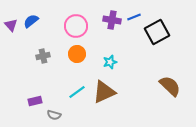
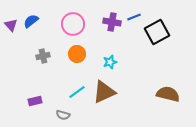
purple cross: moved 2 px down
pink circle: moved 3 px left, 2 px up
brown semicircle: moved 2 px left, 8 px down; rotated 30 degrees counterclockwise
gray semicircle: moved 9 px right
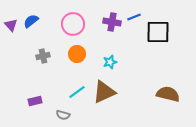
black square: moved 1 px right; rotated 30 degrees clockwise
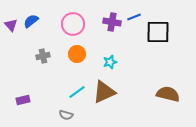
purple rectangle: moved 12 px left, 1 px up
gray semicircle: moved 3 px right
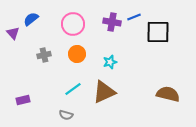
blue semicircle: moved 2 px up
purple triangle: moved 2 px right, 8 px down
gray cross: moved 1 px right, 1 px up
cyan line: moved 4 px left, 3 px up
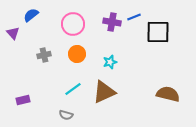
blue semicircle: moved 4 px up
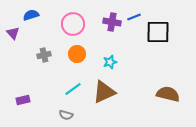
blue semicircle: rotated 21 degrees clockwise
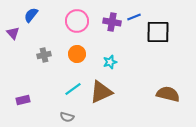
blue semicircle: rotated 35 degrees counterclockwise
pink circle: moved 4 px right, 3 px up
brown triangle: moved 3 px left
gray semicircle: moved 1 px right, 2 px down
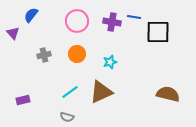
blue line: rotated 32 degrees clockwise
cyan line: moved 3 px left, 3 px down
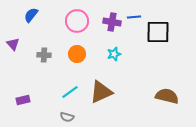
blue line: rotated 16 degrees counterclockwise
purple triangle: moved 11 px down
gray cross: rotated 16 degrees clockwise
cyan star: moved 4 px right, 8 px up
brown semicircle: moved 1 px left, 2 px down
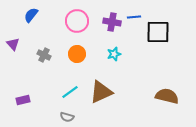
gray cross: rotated 24 degrees clockwise
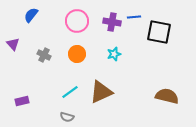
black square: moved 1 px right; rotated 10 degrees clockwise
purple rectangle: moved 1 px left, 1 px down
